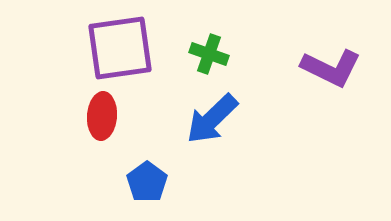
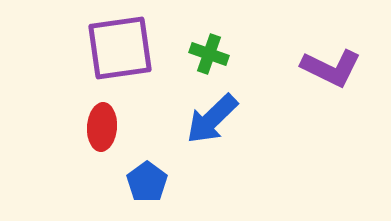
red ellipse: moved 11 px down
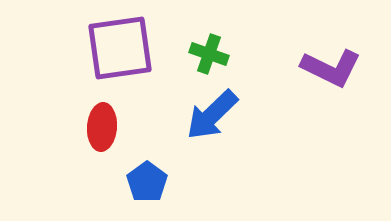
blue arrow: moved 4 px up
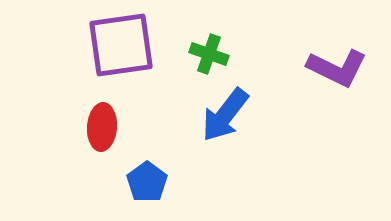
purple square: moved 1 px right, 3 px up
purple L-shape: moved 6 px right
blue arrow: moved 13 px right; rotated 8 degrees counterclockwise
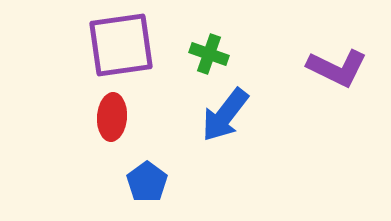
red ellipse: moved 10 px right, 10 px up
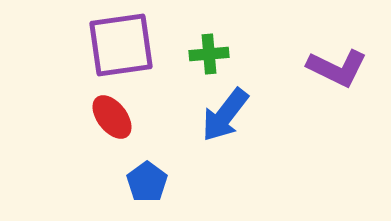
green cross: rotated 24 degrees counterclockwise
red ellipse: rotated 42 degrees counterclockwise
